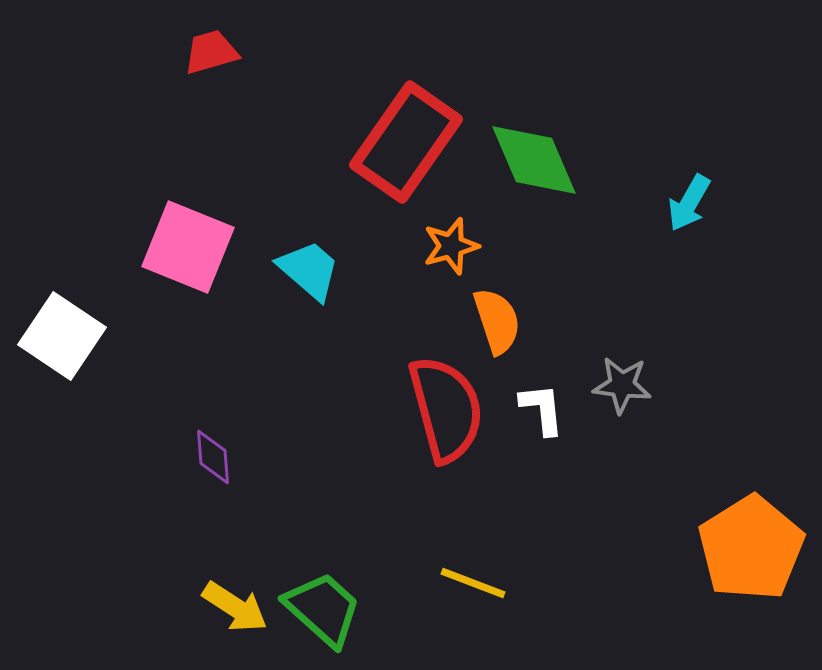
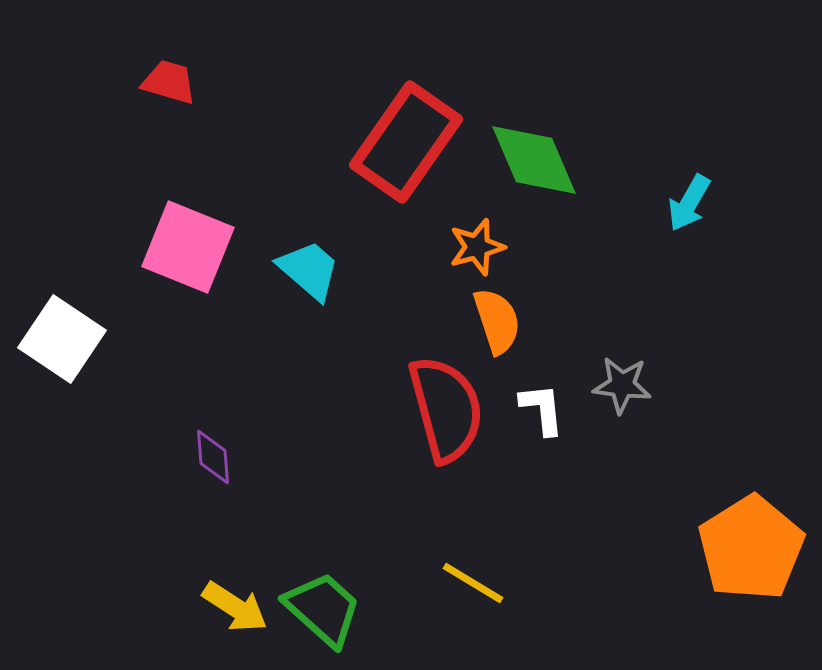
red trapezoid: moved 42 px left, 30 px down; rotated 32 degrees clockwise
orange star: moved 26 px right, 1 px down
white square: moved 3 px down
yellow line: rotated 10 degrees clockwise
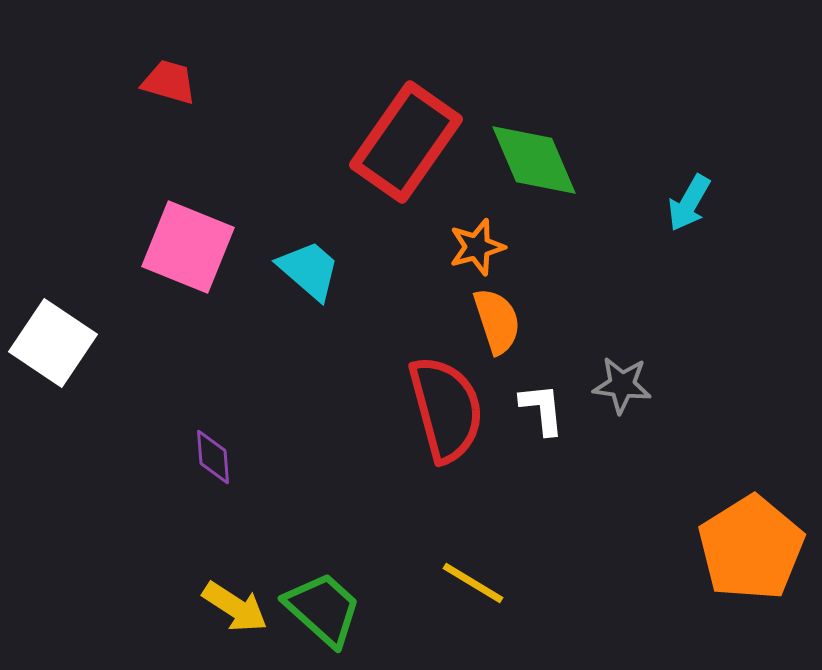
white square: moved 9 px left, 4 px down
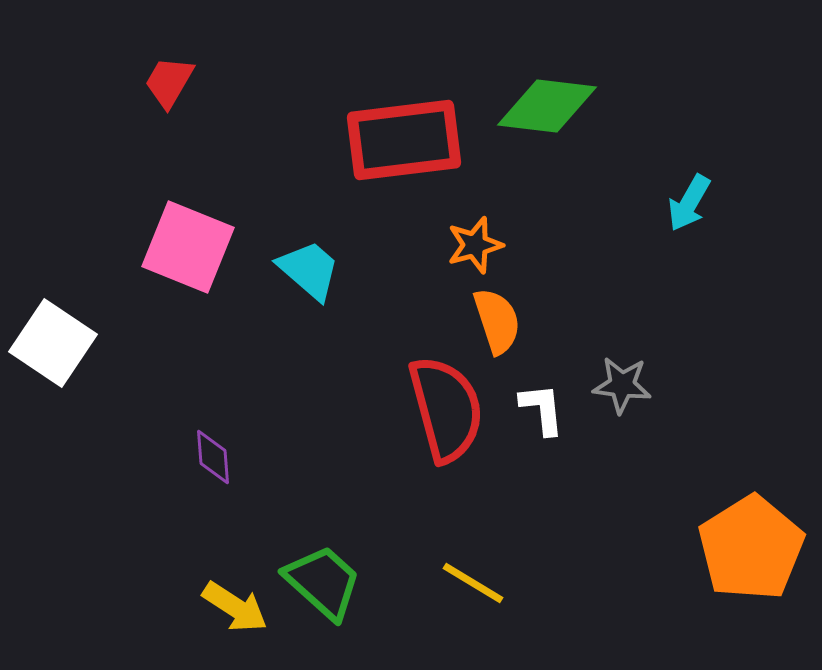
red trapezoid: rotated 76 degrees counterclockwise
red rectangle: moved 2 px left, 2 px up; rotated 48 degrees clockwise
green diamond: moved 13 px right, 54 px up; rotated 60 degrees counterclockwise
orange star: moved 2 px left, 2 px up
green trapezoid: moved 27 px up
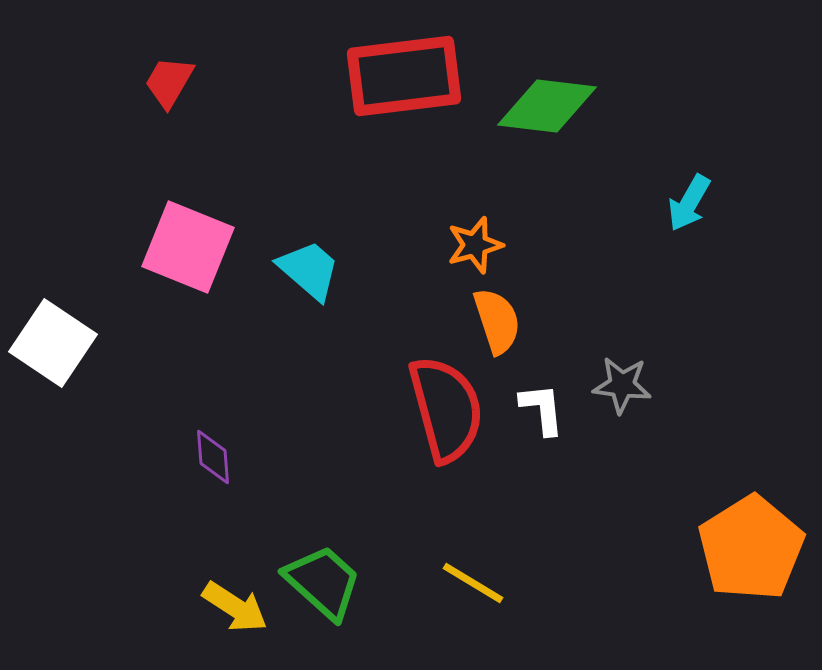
red rectangle: moved 64 px up
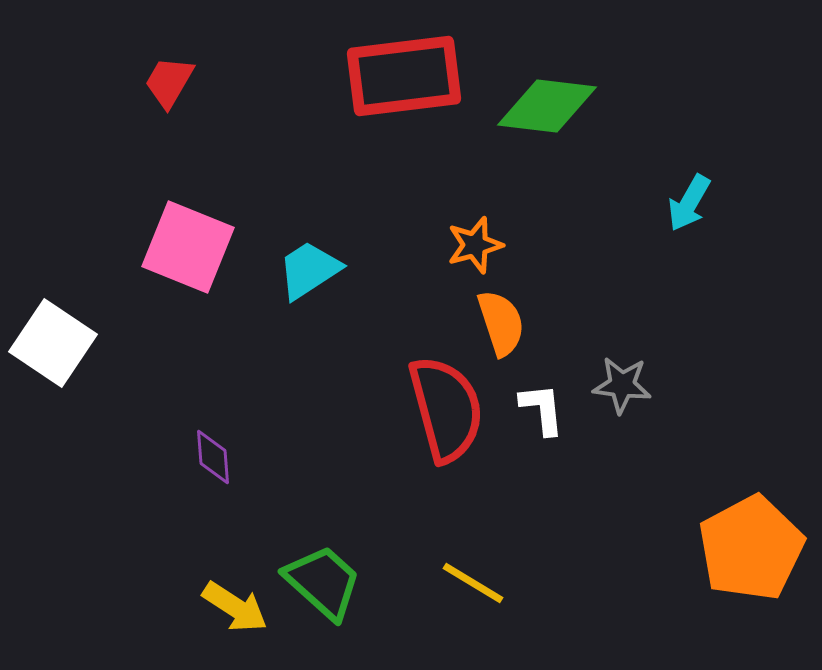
cyan trapezoid: rotated 74 degrees counterclockwise
orange semicircle: moved 4 px right, 2 px down
orange pentagon: rotated 4 degrees clockwise
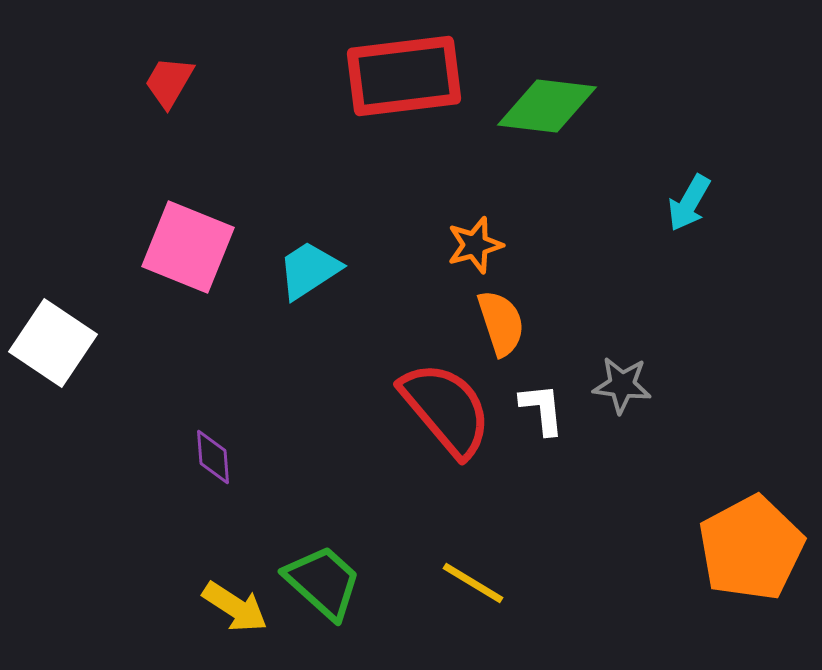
red semicircle: rotated 25 degrees counterclockwise
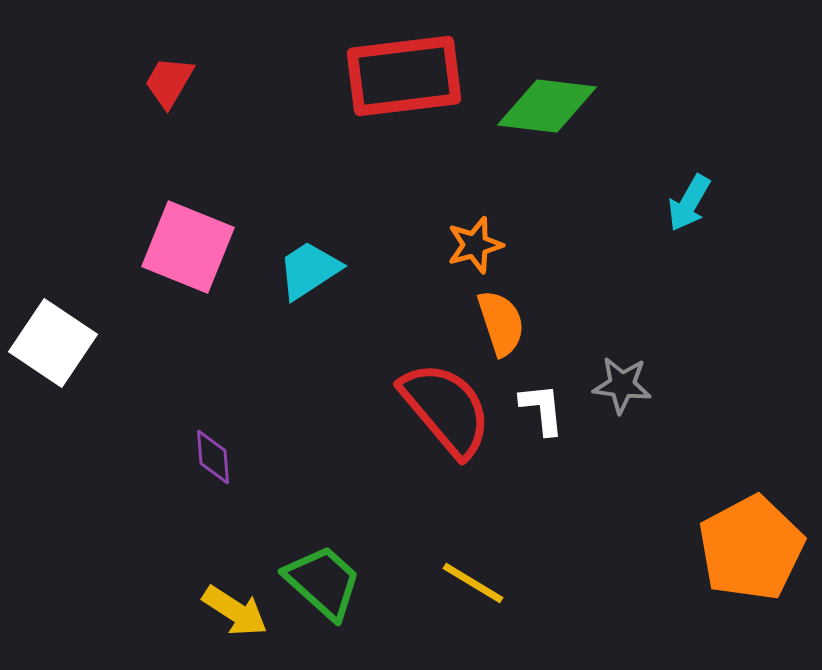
yellow arrow: moved 4 px down
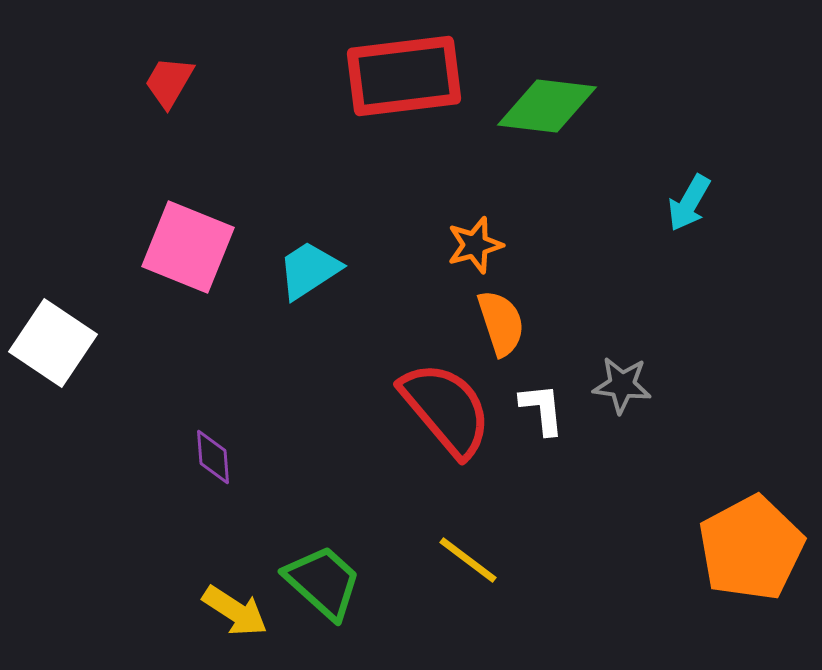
yellow line: moved 5 px left, 23 px up; rotated 6 degrees clockwise
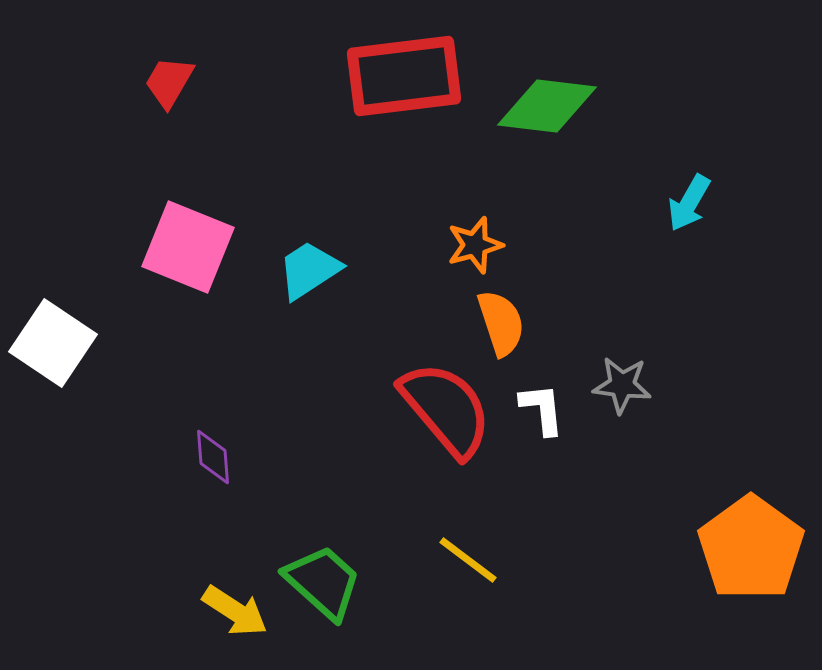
orange pentagon: rotated 8 degrees counterclockwise
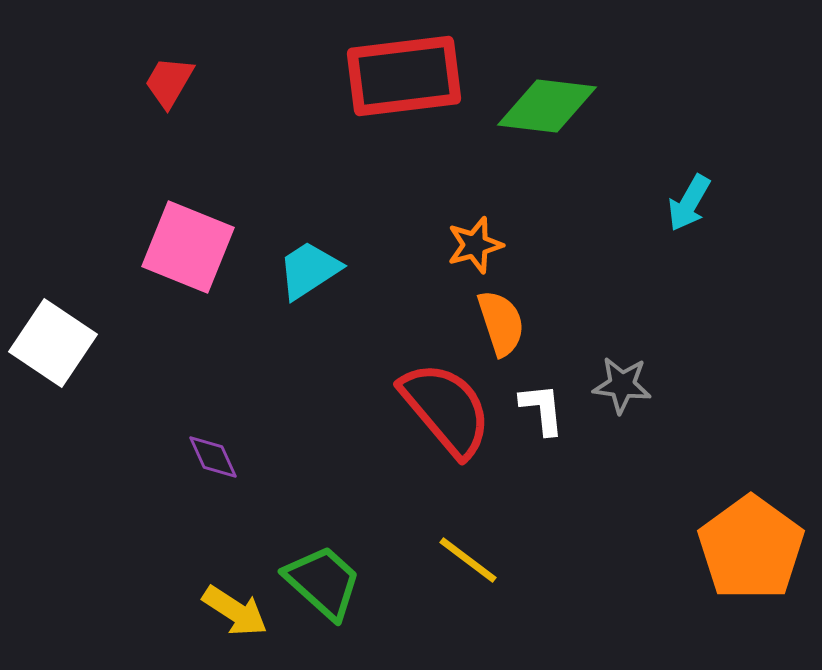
purple diamond: rotated 20 degrees counterclockwise
